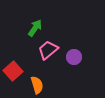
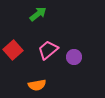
green arrow: moved 3 px right, 14 px up; rotated 18 degrees clockwise
red square: moved 21 px up
orange semicircle: rotated 96 degrees clockwise
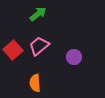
pink trapezoid: moved 9 px left, 4 px up
orange semicircle: moved 2 px left, 2 px up; rotated 96 degrees clockwise
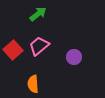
orange semicircle: moved 2 px left, 1 px down
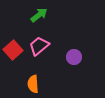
green arrow: moved 1 px right, 1 px down
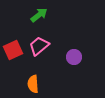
red square: rotated 18 degrees clockwise
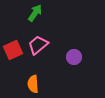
green arrow: moved 4 px left, 2 px up; rotated 18 degrees counterclockwise
pink trapezoid: moved 1 px left, 1 px up
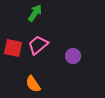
red square: moved 2 px up; rotated 36 degrees clockwise
purple circle: moved 1 px left, 1 px up
orange semicircle: rotated 30 degrees counterclockwise
